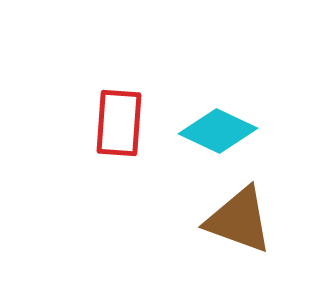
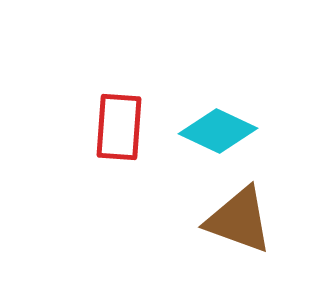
red rectangle: moved 4 px down
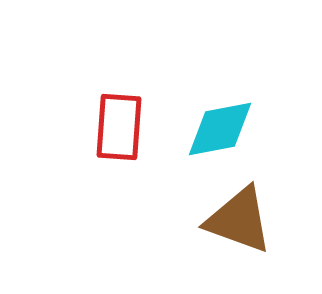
cyan diamond: moved 2 px right, 2 px up; rotated 36 degrees counterclockwise
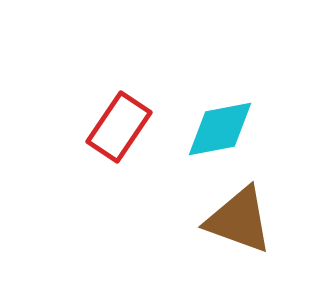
red rectangle: rotated 30 degrees clockwise
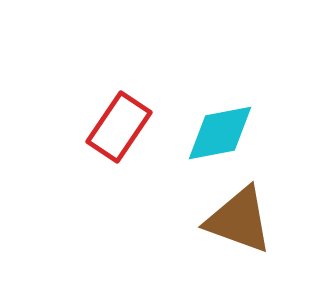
cyan diamond: moved 4 px down
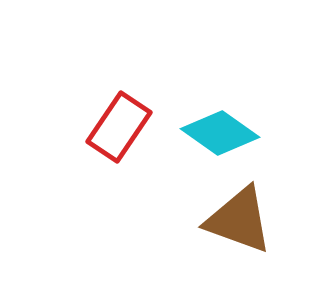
cyan diamond: rotated 46 degrees clockwise
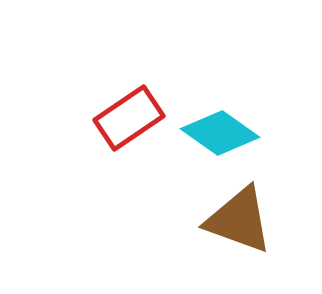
red rectangle: moved 10 px right, 9 px up; rotated 22 degrees clockwise
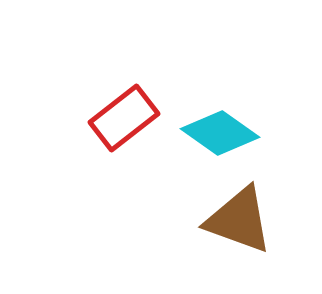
red rectangle: moved 5 px left; rotated 4 degrees counterclockwise
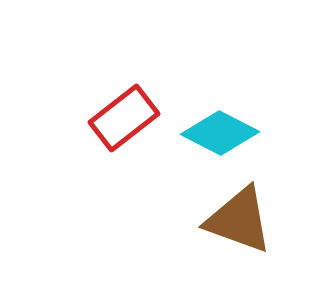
cyan diamond: rotated 8 degrees counterclockwise
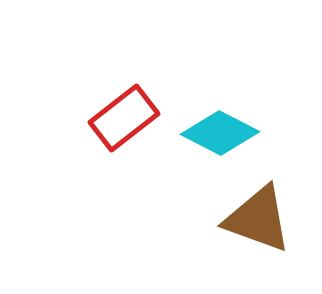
brown triangle: moved 19 px right, 1 px up
